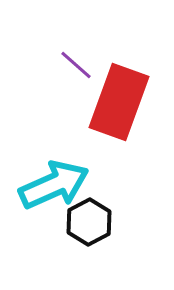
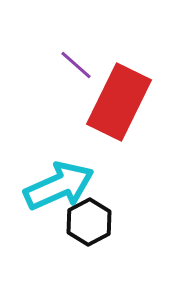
red rectangle: rotated 6 degrees clockwise
cyan arrow: moved 5 px right, 1 px down
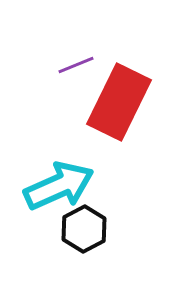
purple line: rotated 63 degrees counterclockwise
black hexagon: moved 5 px left, 7 px down
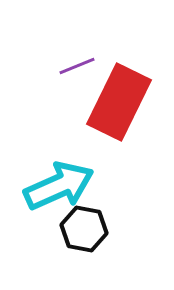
purple line: moved 1 px right, 1 px down
black hexagon: rotated 21 degrees counterclockwise
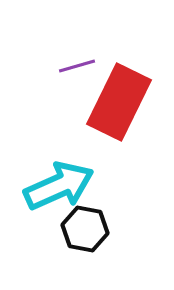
purple line: rotated 6 degrees clockwise
black hexagon: moved 1 px right
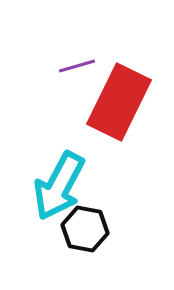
cyan arrow: rotated 142 degrees clockwise
